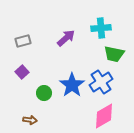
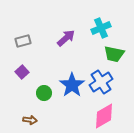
cyan cross: rotated 18 degrees counterclockwise
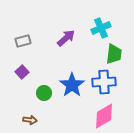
green trapezoid: rotated 95 degrees counterclockwise
blue cross: moved 3 px right; rotated 30 degrees clockwise
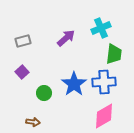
blue star: moved 2 px right, 1 px up
brown arrow: moved 3 px right, 2 px down
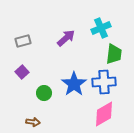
pink diamond: moved 2 px up
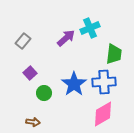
cyan cross: moved 11 px left
gray rectangle: rotated 35 degrees counterclockwise
purple square: moved 8 px right, 1 px down
pink diamond: moved 1 px left
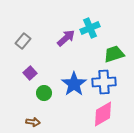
green trapezoid: rotated 115 degrees counterclockwise
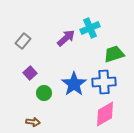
pink diamond: moved 2 px right
